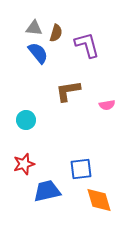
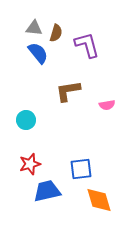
red star: moved 6 px right
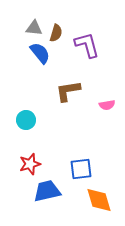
blue semicircle: moved 2 px right
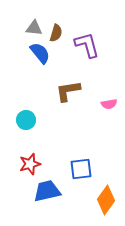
pink semicircle: moved 2 px right, 1 px up
orange diamond: moved 7 px right; rotated 52 degrees clockwise
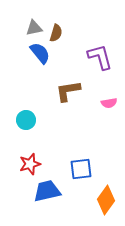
gray triangle: rotated 18 degrees counterclockwise
purple L-shape: moved 13 px right, 12 px down
pink semicircle: moved 1 px up
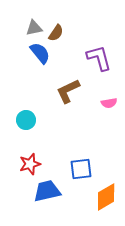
brown semicircle: rotated 18 degrees clockwise
purple L-shape: moved 1 px left, 1 px down
brown L-shape: rotated 16 degrees counterclockwise
orange diamond: moved 3 px up; rotated 24 degrees clockwise
